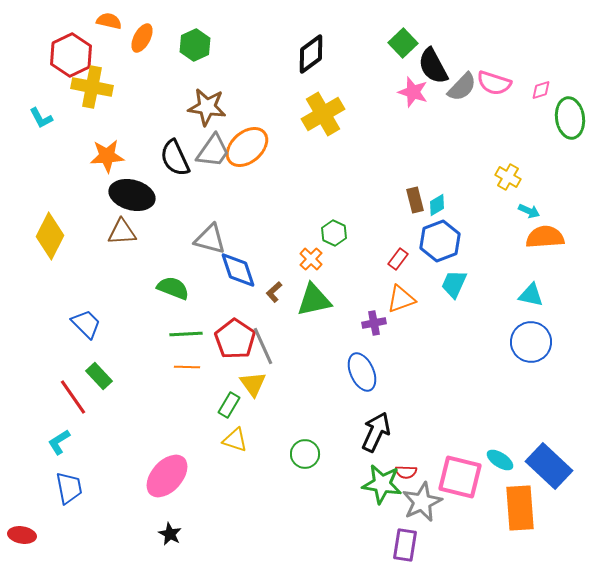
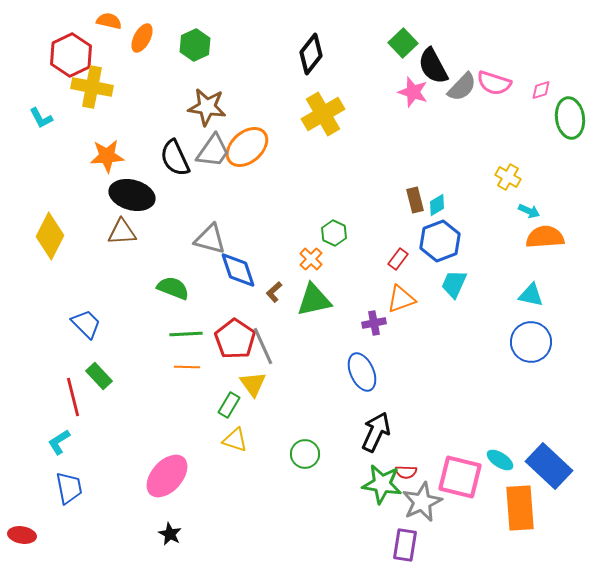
black diamond at (311, 54): rotated 15 degrees counterclockwise
red line at (73, 397): rotated 21 degrees clockwise
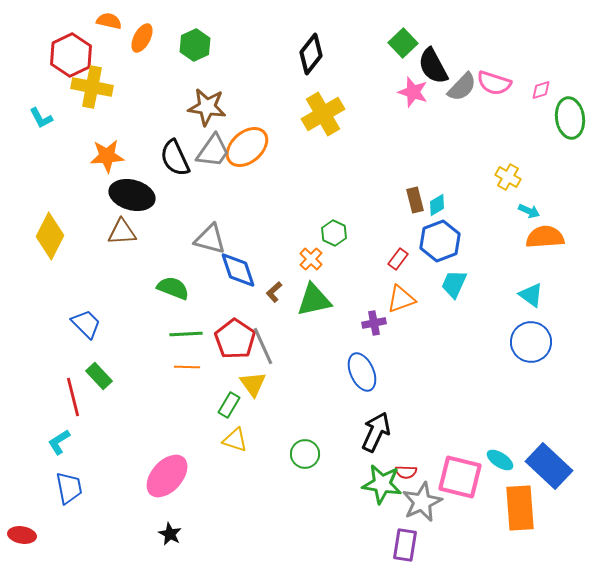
cyan triangle at (531, 295): rotated 24 degrees clockwise
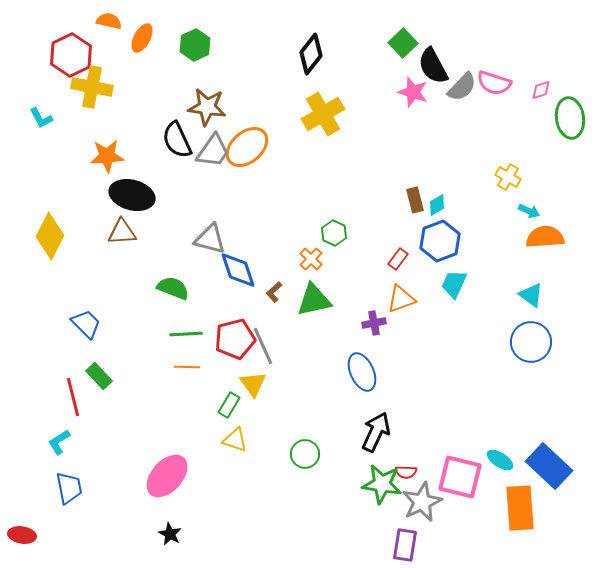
black semicircle at (175, 158): moved 2 px right, 18 px up
red pentagon at (235, 339): rotated 24 degrees clockwise
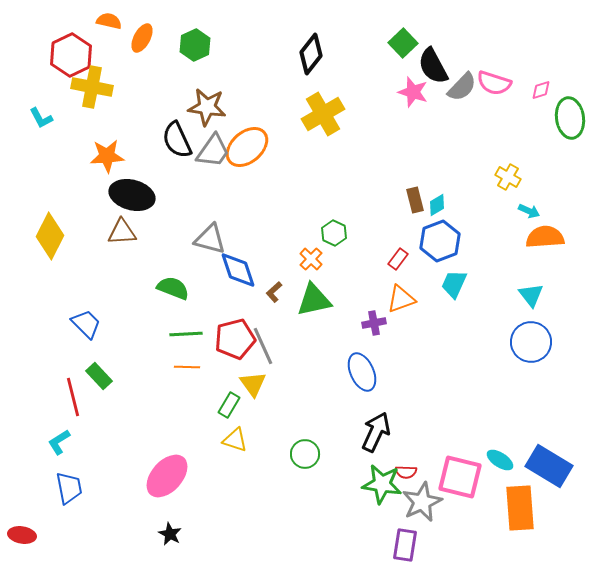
cyan triangle at (531, 295): rotated 16 degrees clockwise
blue rectangle at (549, 466): rotated 12 degrees counterclockwise
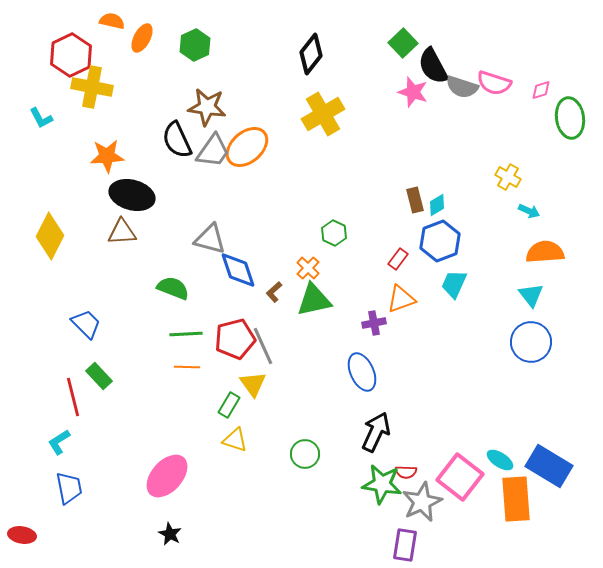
orange semicircle at (109, 21): moved 3 px right
gray semicircle at (462, 87): rotated 64 degrees clockwise
orange semicircle at (545, 237): moved 15 px down
orange cross at (311, 259): moved 3 px left, 9 px down
pink square at (460, 477): rotated 24 degrees clockwise
orange rectangle at (520, 508): moved 4 px left, 9 px up
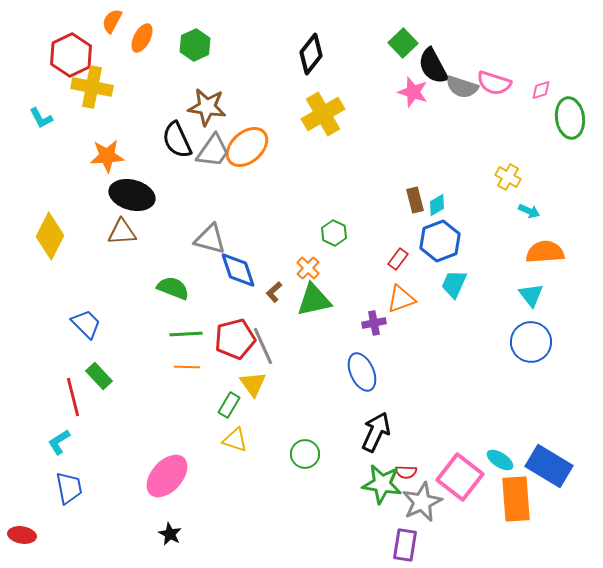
orange semicircle at (112, 21): rotated 75 degrees counterclockwise
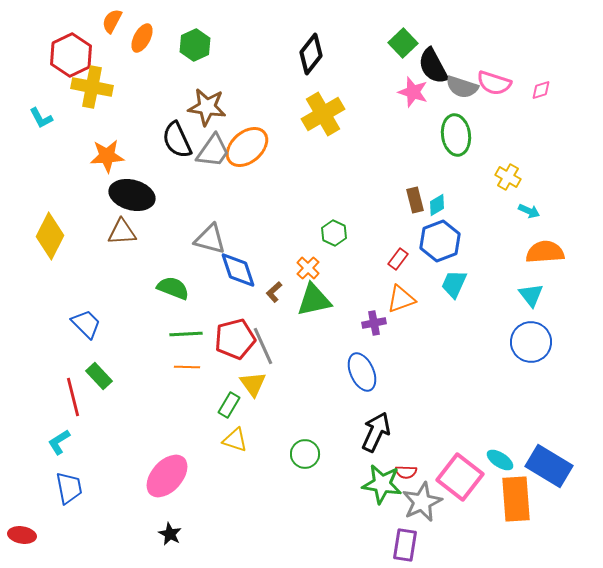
green ellipse at (570, 118): moved 114 px left, 17 px down
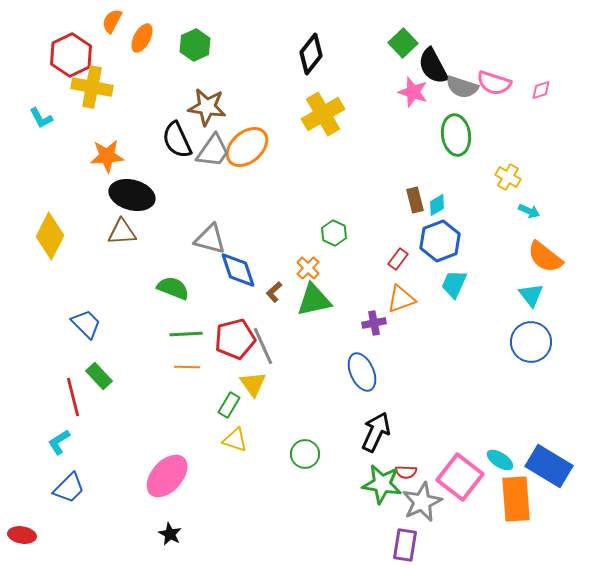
orange semicircle at (545, 252): moved 5 px down; rotated 138 degrees counterclockwise
blue trapezoid at (69, 488): rotated 56 degrees clockwise
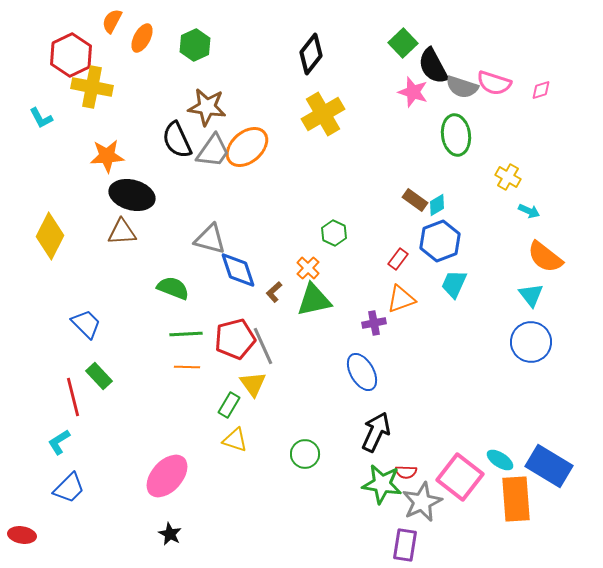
brown rectangle at (415, 200): rotated 40 degrees counterclockwise
blue ellipse at (362, 372): rotated 6 degrees counterclockwise
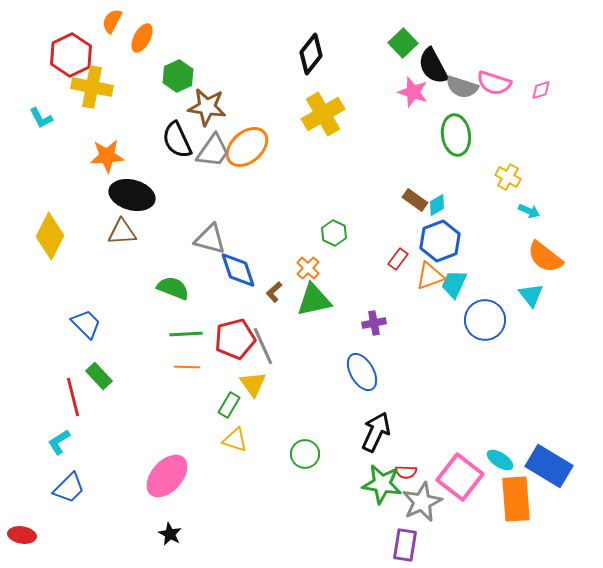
green hexagon at (195, 45): moved 17 px left, 31 px down
orange triangle at (401, 299): moved 29 px right, 23 px up
blue circle at (531, 342): moved 46 px left, 22 px up
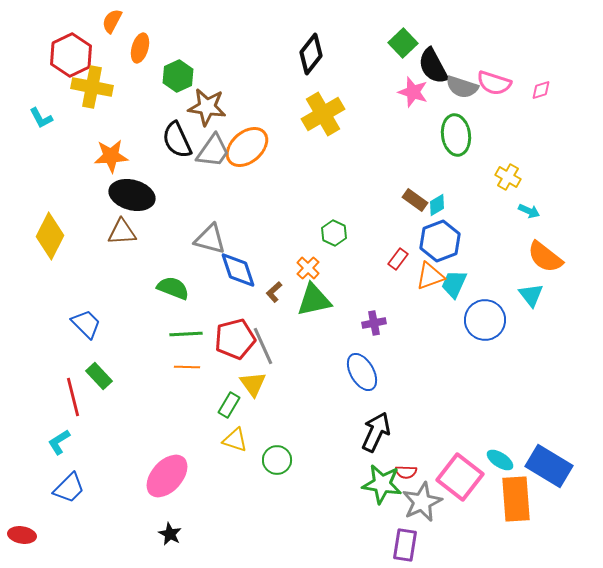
orange ellipse at (142, 38): moved 2 px left, 10 px down; rotated 12 degrees counterclockwise
orange star at (107, 156): moved 4 px right
green circle at (305, 454): moved 28 px left, 6 px down
